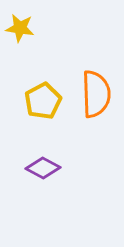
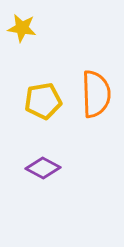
yellow star: moved 2 px right
yellow pentagon: rotated 18 degrees clockwise
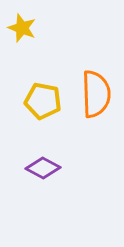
yellow star: rotated 12 degrees clockwise
yellow pentagon: rotated 21 degrees clockwise
